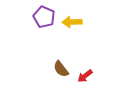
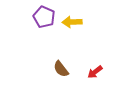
red arrow: moved 10 px right, 4 px up
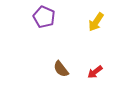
yellow arrow: moved 24 px right; rotated 54 degrees counterclockwise
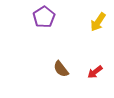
purple pentagon: rotated 15 degrees clockwise
yellow arrow: moved 2 px right
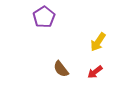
yellow arrow: moved 20 px down
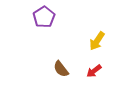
yellow arrow: moved 1 px left, 1 px up
red arrow: moved 1 px left, 1 px up
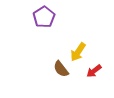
yellow arrow: moved 19 px left, 11 px down
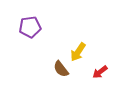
purple pentagon: moved 14 px left, 10 px down; rotated 25 degrees clockwise
red arrow: moved 6 px right, 1 px down
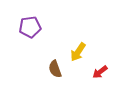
brown semicircle: moved 6 px left; rotated 18 degrees clockwise
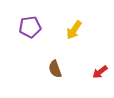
yellow arrow: moved 4 px left, 22 px up
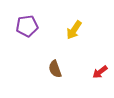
purple pentagon: moved 3 px left, 1 px up
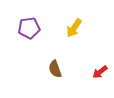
purple pentagon: moved 2 px right, 2 px down
yellow arrow: moved 2 px up
